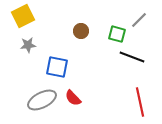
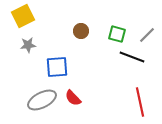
gray line: moved 8 px right, 15 px down
blue square: rotated 15 degrees counterclockwise
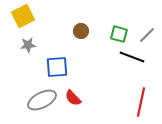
green square: moved 2 px right
red line: moved 1 px right; rotated 24 degrees clockwise
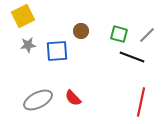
blue square: moved 16 px up
gray ellipse: moved 4 px left
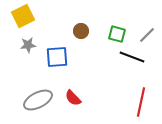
green square: moved 2 px left
blue square: moved 6 px down
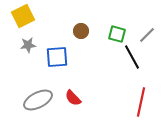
black line: rotated 40 degrees clockwise
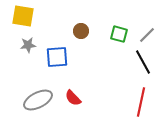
yellow square: rotated 35 degrees clockwise
green square: moved 2 px right
black line: moved 11 px right, 5 px down
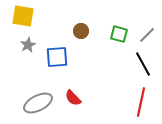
gray star: rotated 21 degrees counterclockwise
black line: moved 2 px down
gray ellipse: moved 3 px down
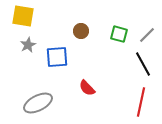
red semicircle: moved 14 px right, 10 px up
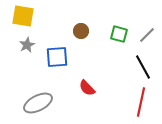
gray star: moved 1 px left
black line: moved 3 px down
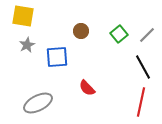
green square: rotated 36 degrees clockwise
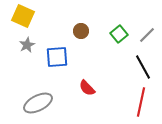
yellow square: rotated 15 degrees clockwise
